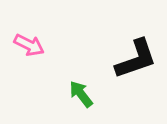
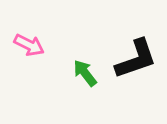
green arrow: moved 4 px right, 21 px up
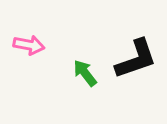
pink arrow: rotated 16 degrees counterclockwise
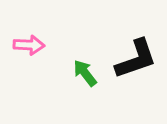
pink arrow: rotated 8 degrees counterclockwise
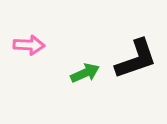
green arrow: rotated 104 degrees clockwise
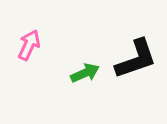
pink arrow: rotated 68 degrees counterclockwise
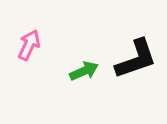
green arrow: moved 1 px left, 2 px up
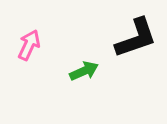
black L-shape: moved 21 px up
